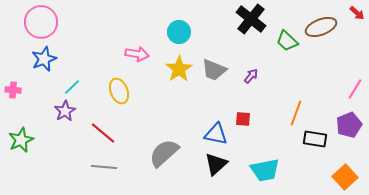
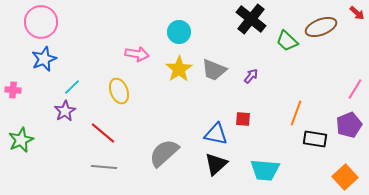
cyan trapezoid: rotated 16 degrees clockwise
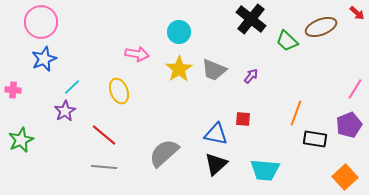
red line: moved 1 px right, 2 px down
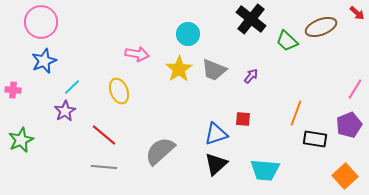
cyan circle: moved 9 px right, 2 px down
blue star: moved 2 px down
blue triangle: rotated 30 degrees counterclockwise
gray semicircle: moved 4 px left, 2 px up
orange square: moved 1 px up
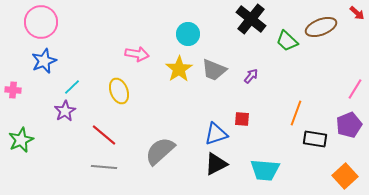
red square: moved 1 px left
black triangle: rotated 15 degrees clockwise
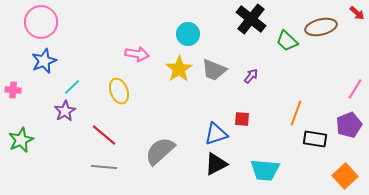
brown ellipse: rotated 8 degrees clockwise
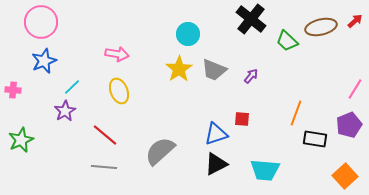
red arrow: moved 2 px left, 8 px down; rotated 84 degrees counterclockwise
pink arrow: moved 20 px left
red line: moved 1 px right
